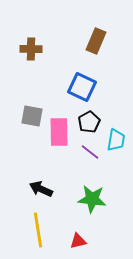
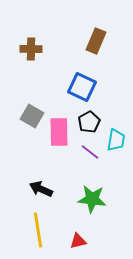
gray square: rotated 20 degrees clockwise
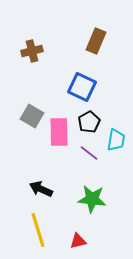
brown cross: moved 1 px right, 2 px down; rotated 15 degrees counterclockwise
purple line: moved 1 px left, 1 px down
yellow line: rotated 8 degrees counterclockwise
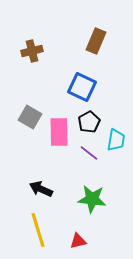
gray square: moved 2 px left, 1 px down
